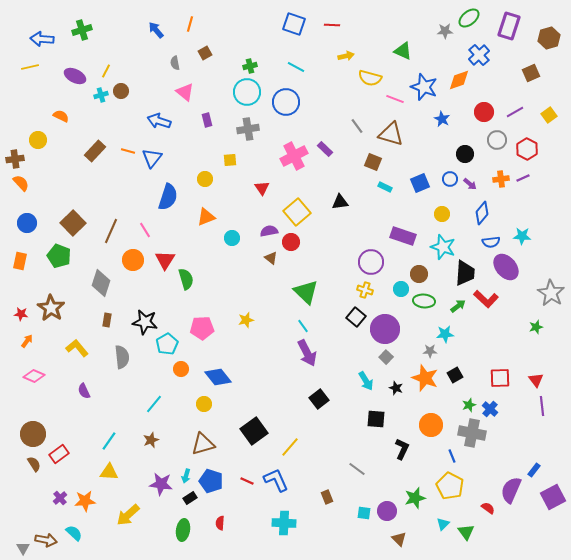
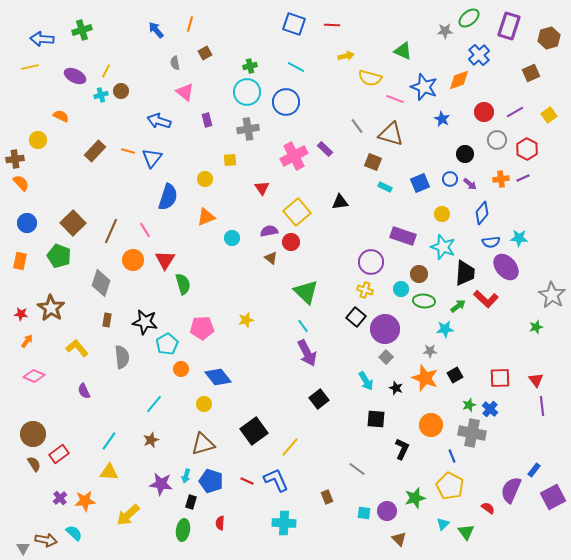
cyan star at (522, 236): moved 3 px left, 2 px down
green semicircle at (186, 279): moved 3 px left, 5 px down
gray star at (551, 293): moved 1 px right, 2 px down
cyan star at (445, 334): moved 5 px up
black rectangle at (190, 498): moved 1 px right, 4 px down; rotated 40 degrees counterclockwise
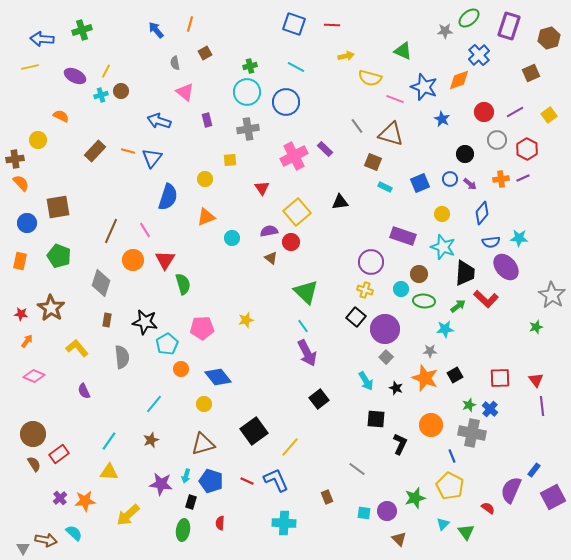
brown square at (73, 223): moved 15 px left, 16 px up; rotated 35 degrees clockwise
black L-shape at (402, 449): moved 2 px left, 5 px up
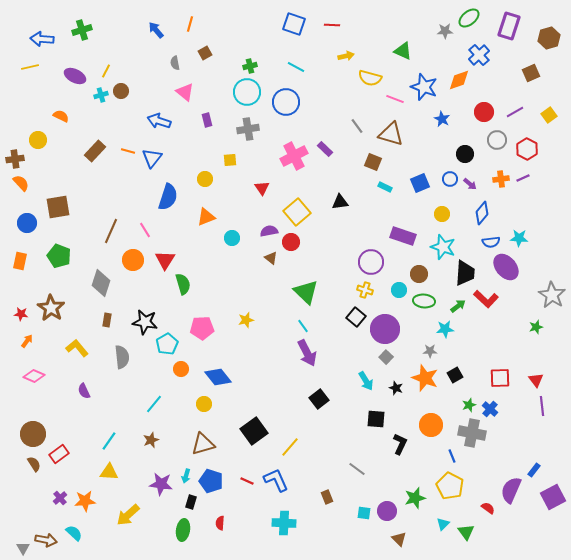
cyan circle at (401, 289): moved 2 px left, 1 px down
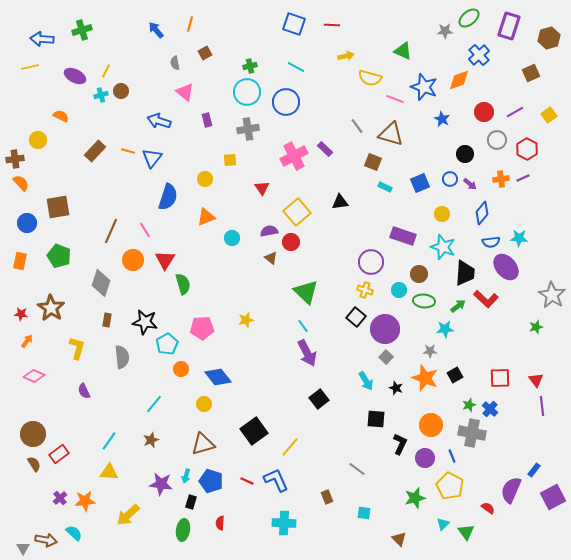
yellow L-shape at (77, 348): rotated 55 degrees clockwise
purple circle at (387, 511): moved 38 px right, 53 px up
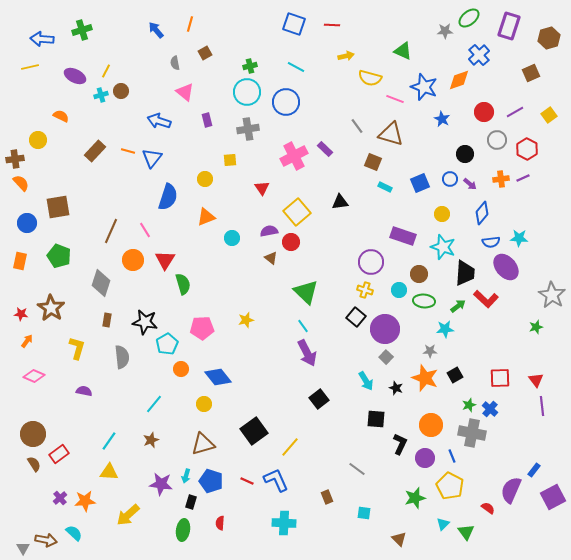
purple semicircle at (84, 391): rotated 126 degrees clockwise
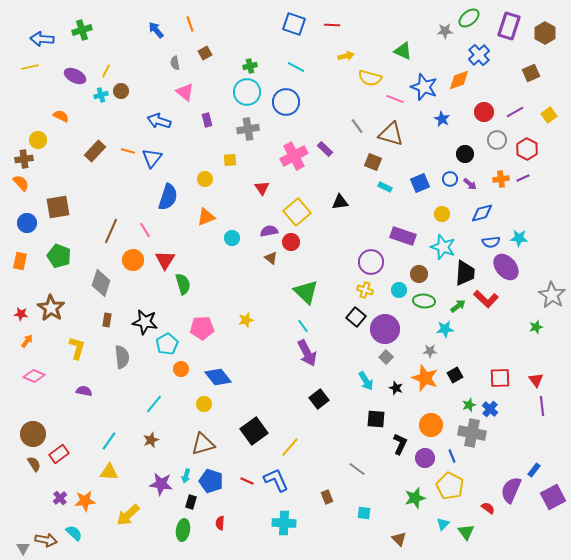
orange line at (190, 24): rotated 35 degrees counterclockwise
brown hexagon at (549, 38): moved 4 px left, 5 px up; rotated 15 degrees counterclockwise
brown cross at (15, 159): moved 9 px right
blue diamond at (482, 213): rotated 35 degrees clockwise
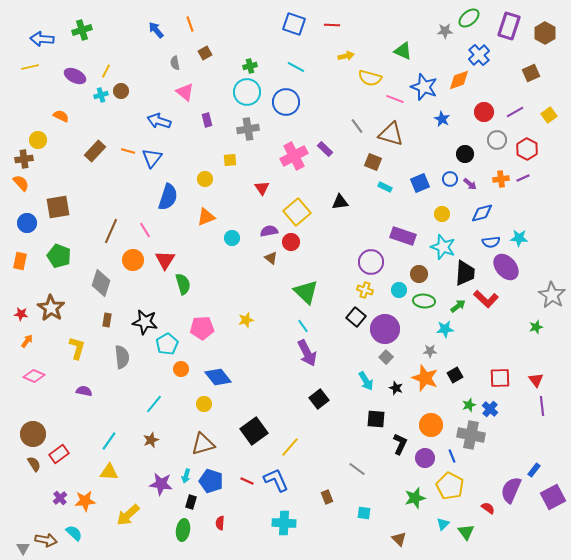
gray cross at (472, 433): moved 1 px left, 2 px down
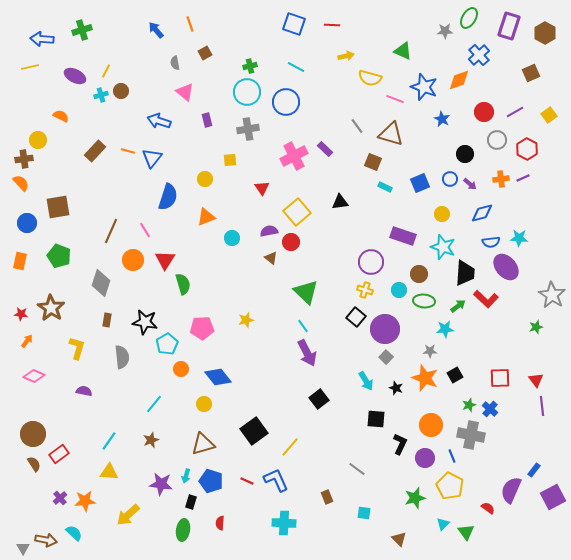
green ellipse at (469, 18): rotated 20 degrees counterclockwise
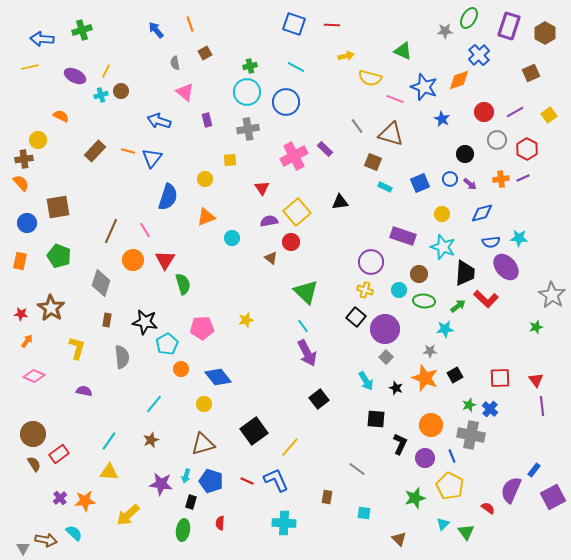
purple semicircle at (269, 231): moved 10 px up
brown rectangle at (327, 497): rotated 32 degrees clockwise
